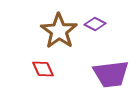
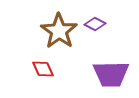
purple trapezoid: rotated 6 degrees clockwise
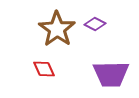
brown star: moved 2 px left, 2 px up
red diamond: moved 1 px right
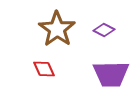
purple diamond: moved 9 px right, 6 px down
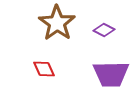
brown star: moved 6 px up
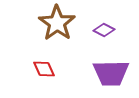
purple trapezoid: moved 1 px up
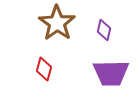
purple diamond: rotated 75 degrees clockwise
red diamond: rotated 40 degrees clockwise
